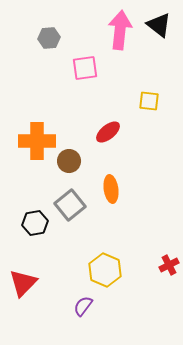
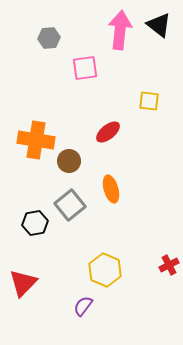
orange cross: moved 1 px left, 1 px up; rotated 9 degrees clockwise
orange ellipse: rotated 8 degrees counterclockwise
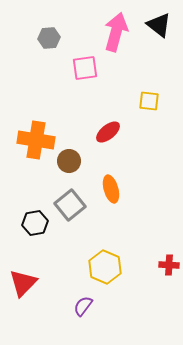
pink arrow: moved 4 px left, 2 px down; rotated 9 degrees clockwise
red cross: rotated 30 degrees clockwise
yellow hexagon: moved 3 px up
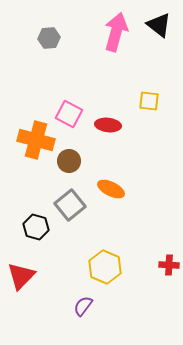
pink square: moved 16 px left, 46 px down; rotated 36 degrees clockwise
red ellipse: moved 7 px up; rotated 45 degrees clockwise
orange cross: rotated 6 degrees clockwise
orange ellipse: rotated 48 degrees counterclockwise
black hexagon: moved 1 px right, 4 px down; rotated 25 degrees clockwise
red triangle: moved 2 px left, 7 px up
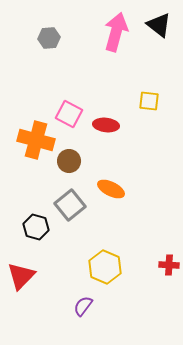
red ellipse: moved 2 px left
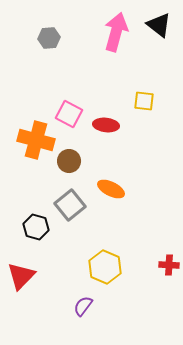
yellow square: moved 5 px left
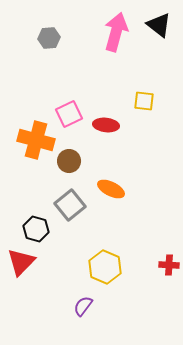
pink square: rotated 36 degrees clockwise
black hexagon: moved 2 px down
red triangle: moved 14 px up
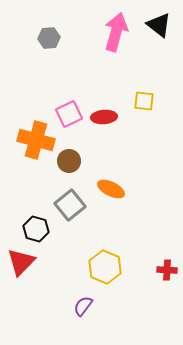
red ellipse: moved 2 px left, 8 px up; rotated 10 degrees counterclockwise
red cross: moved 2 px left, 5 px down
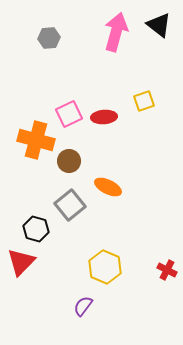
yellow square: rotated 25 degrees counterclockwise
orange ellipse: moved 3 px left, 2 px up
red cross: rotated 24 degrees clockwise
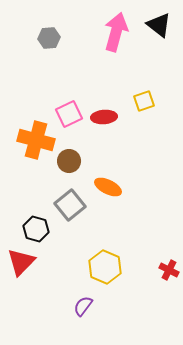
red cross: moved 2 px right
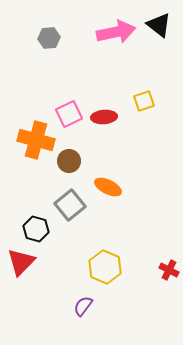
pink arrow: rotated 63 degrees clockwise
